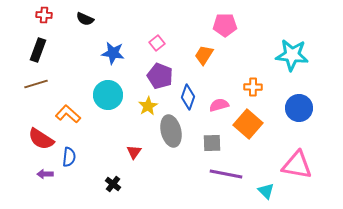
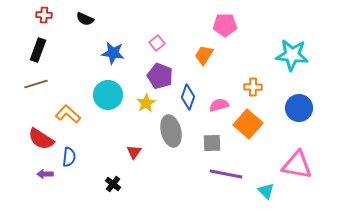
yellow star: moved 2 px left, 3 px up
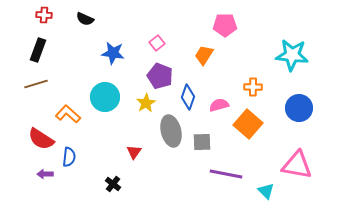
cyan circle: moved 3 px left, 2 px down
gray square: moved 10 px left, 1 px up
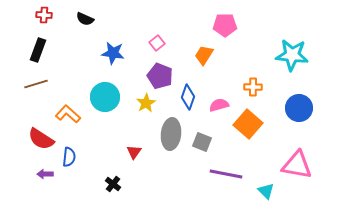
gray ellipse: moved 3 px down; rotated 20 degrees clockwise
gray square: rotated 24 degrees clockwise
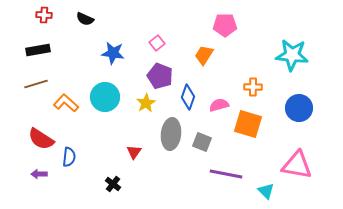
black rectangle: rotated 60 degrees clockwise
orange L-shape: moved 2 px left, 11 px up
orange square: rotated 24 degrees counterclockwise
purple arrow: moved 6 px left
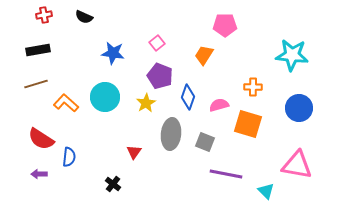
red cross: rotated 14 degrees counterclockwise
black semicircle: moved 1 px left, 2 px up
gray square: moved 3 px right
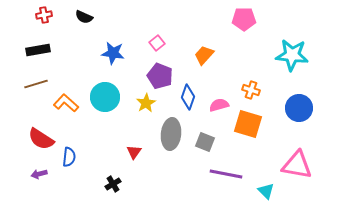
pink pentagon: moved 19 px right, 6 px up
orange trapezoid: rotated 10 degrees clockwise
orange cross: moved 2 px left, 3 px down; rotated 18 degrees clockwise
purple arrow: rotated 14 degrees counterclockwise
black cross: rotated 21 degrees clockwise
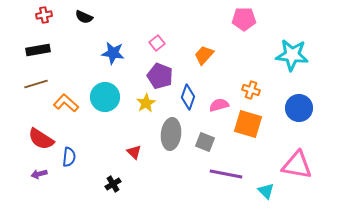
red triangle: rotated 21 degrees counterclockwise
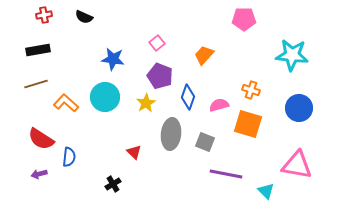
blue star: moved 6 px down
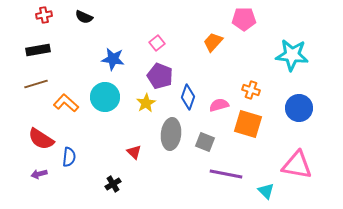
orange trapezoid: moved 9 px right, 13 px up
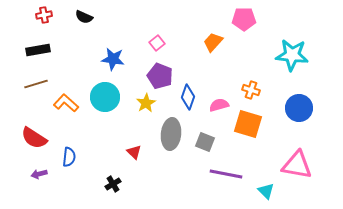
red semicircle: moved 7 px left, 1 px up
